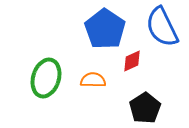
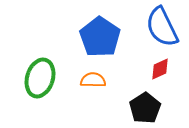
blue pentagon: moved 5 px left, 8 px down
red diamond: moved 28 px right, 8 px down
green ellipse: moved 6 px left
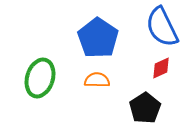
blue pentagon: moved 2 px left, 1 px down
red diamond: moved 1 px right, 1 px up
orange semicircle: moved 4 px right
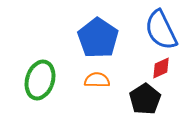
blue semicircle: moved 1 px left, 3 px down
green ellipse: moved 2 px down
black pentagon: moved 9 px up
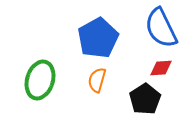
blue semicircle: moved 2 px up
blue pentagon: rotated 9 degrees clockwise
red diamond: rotated 20 degrees clockwise
orange semicircle: rotated 75 degrees counterclockwise
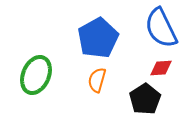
green ellipse: moved 4 px left, 5 px up; rotated 6 degrees clockwise
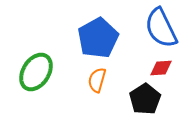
green ellipse: moved 3 px up; rotated 9 degrees clockwise
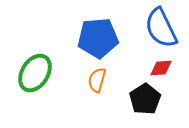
blue pentagon: rotated 24 degrees clockwise
green ellipse: moved 1 px left, 1 px down
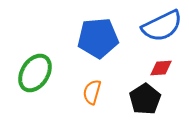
blue semicircle: moved 1 px right, 2 px up; rotated 90 degrees counterclockwise
orange semicircle: moved 5 px left, 12 px down
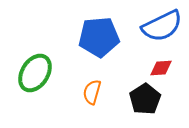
blue pentagon: moved 1 px right, 1 px up
